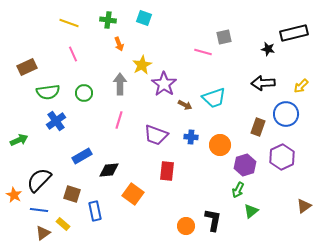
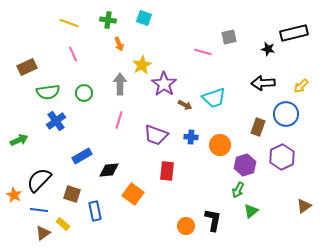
gray square at (224, 37): moved 5 px right
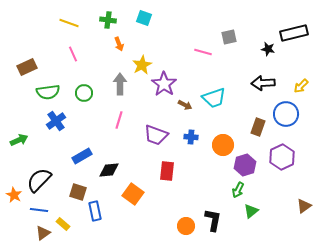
orange circle at (220, 145): moved 3 px right
brown square at (72, 194): moved 6 px right, 2 px up
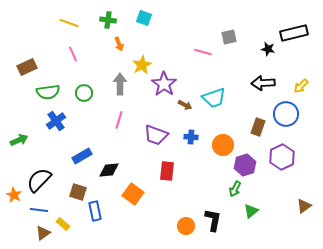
green arrow at (238, 190): moved 3 px left, 1 px up
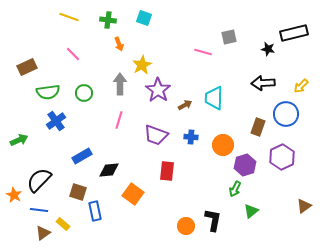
yellow line at (69, 23): moved 6 px up
pink line at (73, 54): rotated 21 degrees counterclockwise
purple star at (164, 84): moved 6 px left, 6 px down
cyan trapezoid at (214, 98): rotated 110 degrees clockwise
brown arrow at (185, 105): rotated 56 degrees counterclockwise
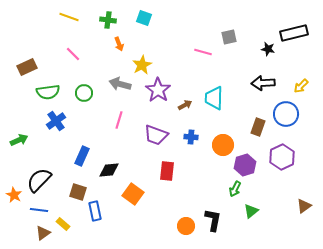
gray arrow at (120, 84): rotated 75 degrees counterclockwise
blue rectangle at (82, 156): rotated 36 degrees counterclockwise
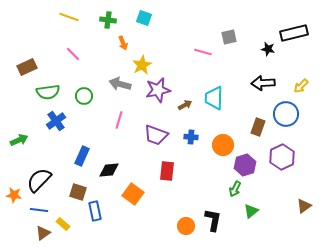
orange arrow at (119, 44): moved 4 px right, 1 px up
purple star at (158, 90): rotated 25 degrees clockwise
green circle at (84, 93): moved 3 px down
orange star at (14, 195): rotated 21 degrees counterclockwise
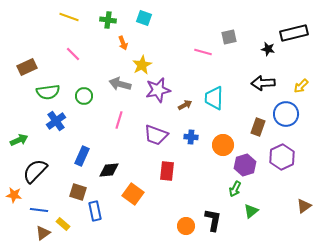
black semicircle at (39, 180): moved 4 px left, 9 px up
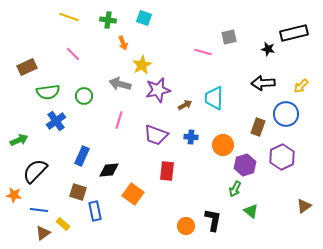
green triangle at (251, 211): rotated 42 degrees counterclockwise
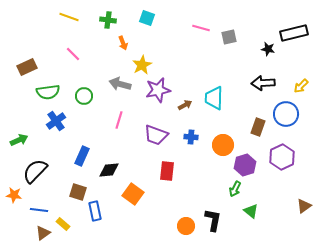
cyan square at (144, 18): moved 3 px right
pink line at (203, 52): moved 2 px left, 24 px up
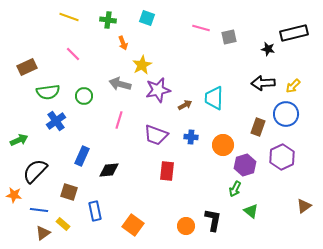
yellow arrow at (301, 86): moved 8 px left
brown square at (78, 192): moved 9 px left
orange square at (133, 194): moved 31 px down
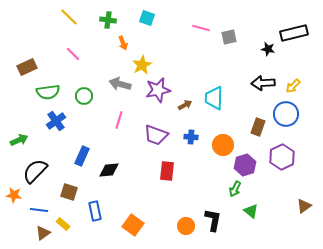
yellow line at (69, 17): rotated 24 degrees clockwise
